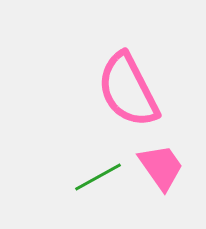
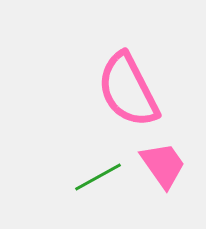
pink trapezoid: moved 2 px right, 2 px up
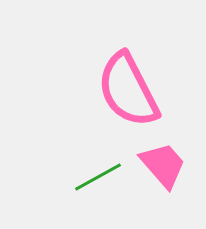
pink trapezoid: rotated 6 degrees counterclockwise
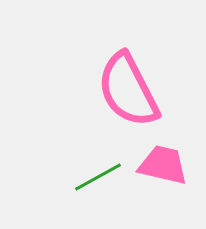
pink trapezoid: rotated 36 degrees counterclockwise
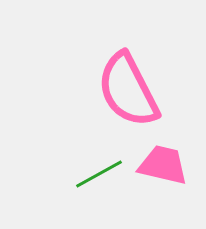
green line: moved 1 px right, 3 px up
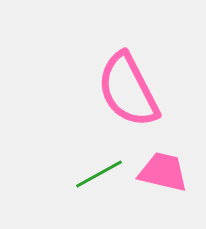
pink trapezoid: moved 7 px down
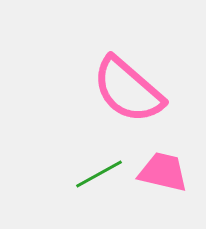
pink semicircle: rotated 22 degrees counterclockwise
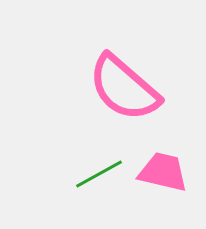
pink semicircle: moved 4 px left, 2 px up
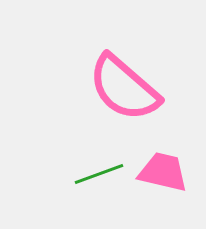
green line: rotated 9 degrees clockwise
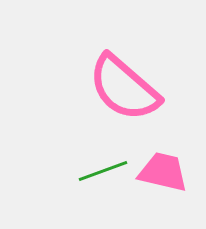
green line: moved 4 px right, 3 px up
